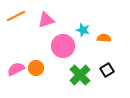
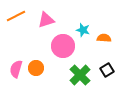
pink semicircle: rotated 48 degrees counterclockwise
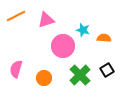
orange circle: moved 8 px right, 10 px down
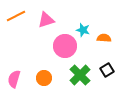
pink circle: moved 2 px right
pink semicircle: moved 2 px left, 10 px down
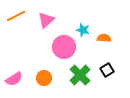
pink triangle: rotated 24 degrees counterclockwise
pink circle: moved 1 px left, 1 px down
pink semicircle: rotated 138 degrees counterclockwise
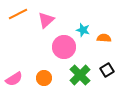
orange line: moved 2 px right, 2 px up
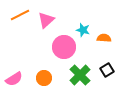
orange line: moved 2 px right, 1 px down
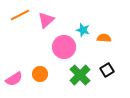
orange circle: moved 4 px left, 4 px up
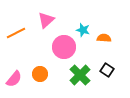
orange line: moved 4 px left, 18 px down
black square: rotated 24 degrees counterclockwise
pink semicircle: rotated 18 degrees counterclockwise
